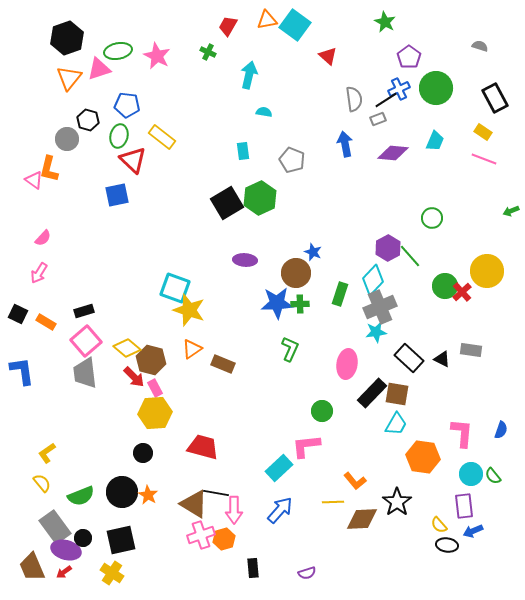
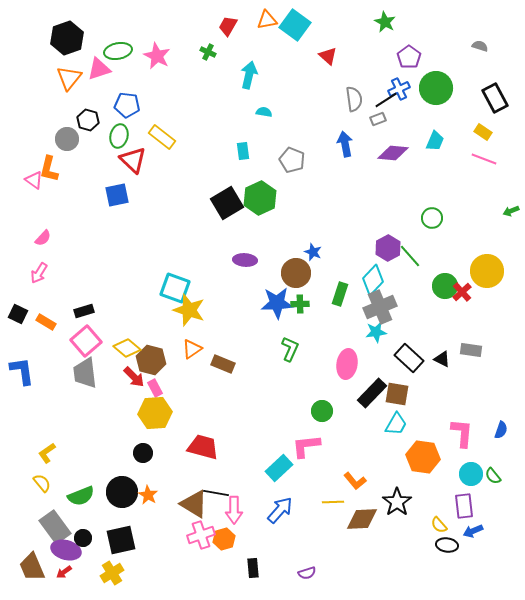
yellow cross at (112, 573): rotated 25 degrees clockwise
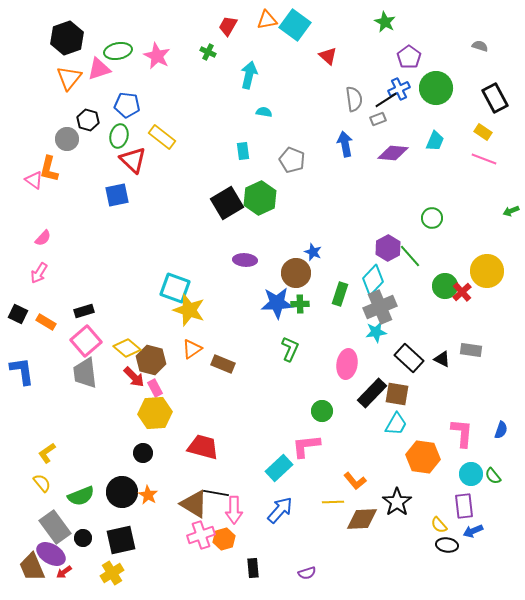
purple ellipse at (66, 550): moved 15 px left, 4 px down; rotated 16 degrees clockwise
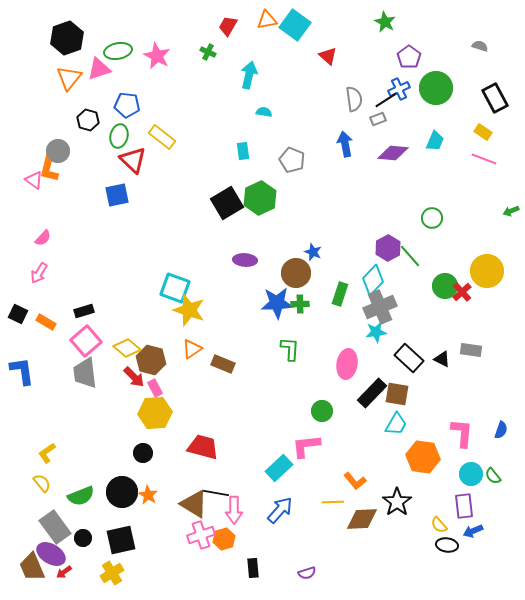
gray circle at (67, 139): moved 9 px left, 12 px down
green L-shape at (290, 349): rotated 20 degrees counterclockwise
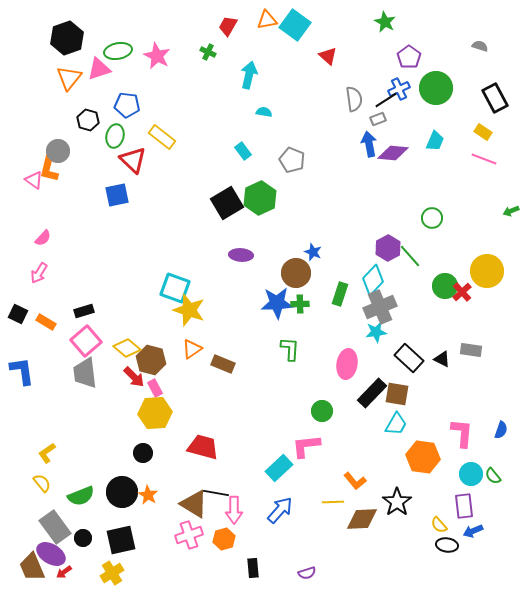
green ellipse at (119, 136): moved 4 px left
blue arrow at (345, 144): moved 24 px right
cyan rectangle at (243, 151): rotated 30 degrees counterclockwise
purple ellipse at (245, 260): moved 4 px left, 5 px up
pink cross at (201, 535): moved 12 px left
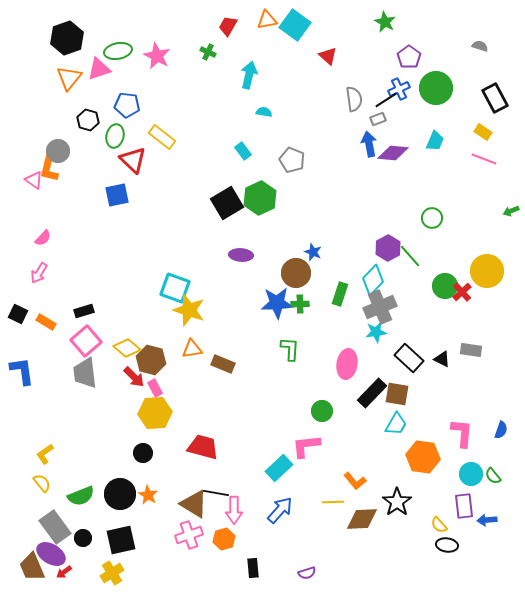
orange triangle at (192, 349): rotated 25 degrees clockwise
yellow L-shape at (47, 453): moved 2 px left, 1 px down
black circle at (122, 492): moved 2 px left, 2 px down
blue arrow at (473, 531): moved 14 px right, 11 px up; rotated 18 degrees clockwise
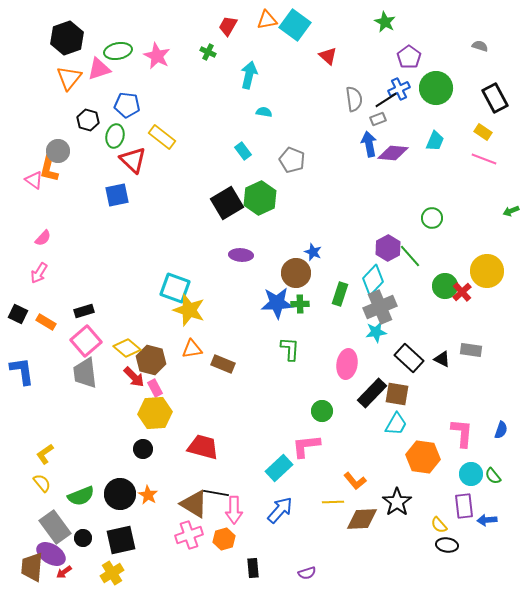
black circle at (143, 453): moved 4 px up
brown trapezoid at (32, 567): rotated 28 degrees clockwise
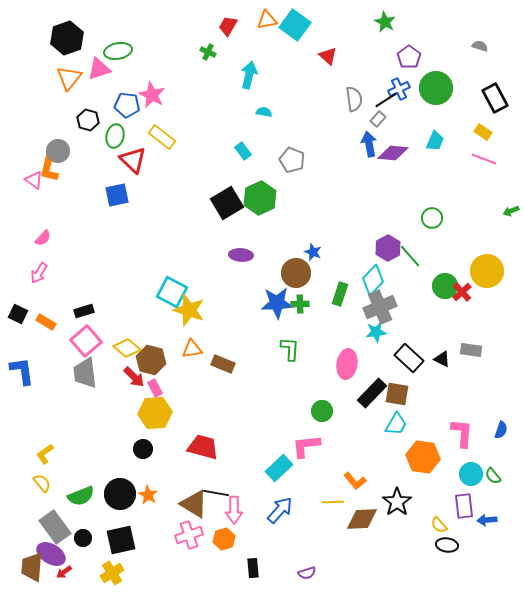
pink star at (157, 56): moved 5 px left, 39 px down
gray rectangle at (378, 119): rotated 28 degrees counterclockwise
cyan square at (175, 288): moved 3 px left, 4 px down; rotated 8 degrees clockwise
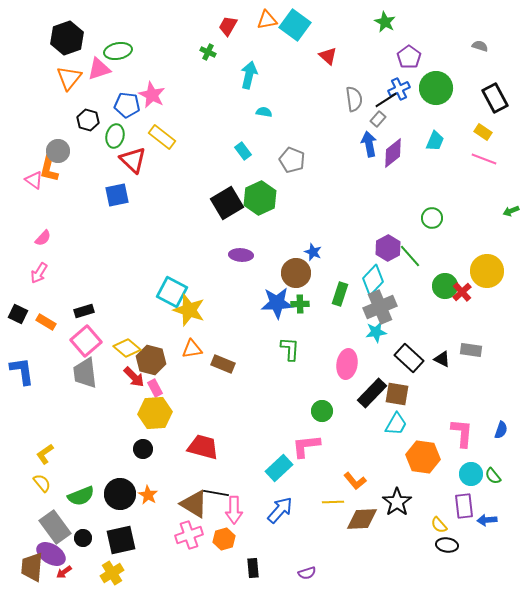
purple diamond at (393, 153): rotated 44 degrees counterclockwise
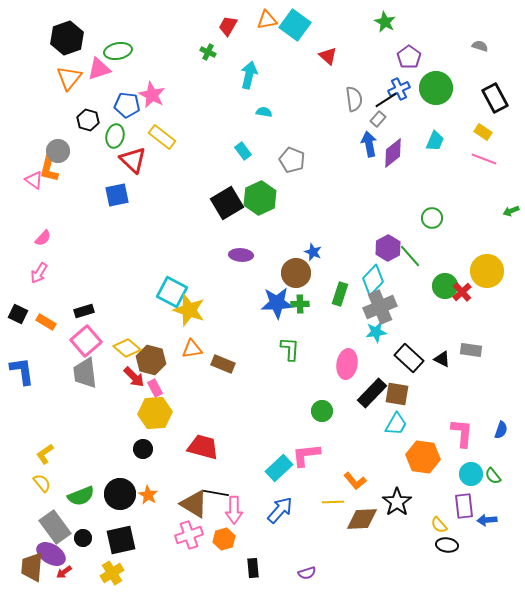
pink L-shape at (306, 446): moved 9 px down
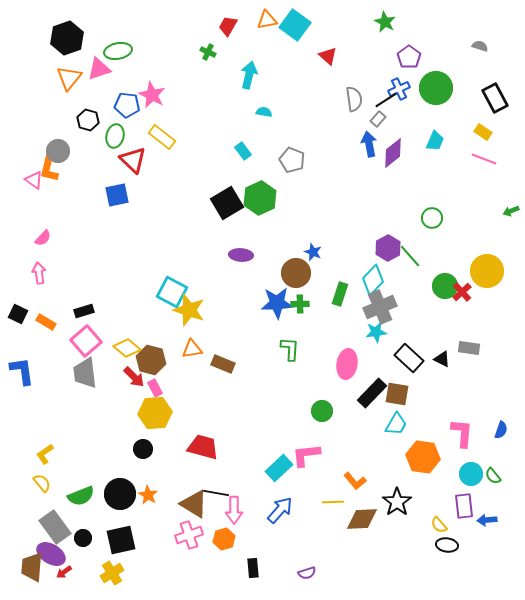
pink arrow at (39, 273): rotated 140 degrees clockwise
gray rectangle at (471, 350): moved 2 px left, 2 px up
